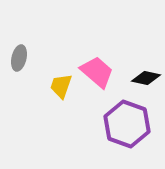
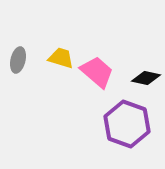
gray ellipse: moved 1 px left, 2 px down
yellow trapezoid: moved 28 px up; rotated 88 degrees clockwise
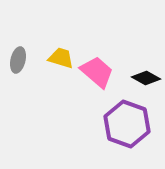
black diamond: rotated 16 degrees clockwise
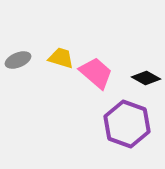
gray ellipse: rotated 55 degrees clockwise
pink trapezoid: moved 1 px left, 1 px down
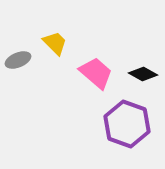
yellow trapezoid: moved 6 px left, 15 px up; rotated 28 degrees clockwise
black diamond: moved 3 px left, 4 px up
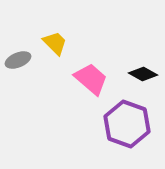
pink trapezoid: moved 5 px left, 6 px down
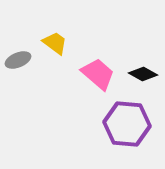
yellow trapezoid: rotated 8 degrees counterclockwise
pink trapezoid: moved 7 px right, 5 px up
purple hexagon: rotated 15 degrees counterclockwise
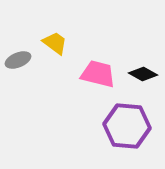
pink trapezoid: rotated 27 degrees counterclockwise
purple hexagon: moved 2 px down
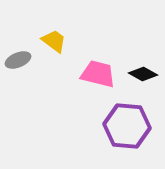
yellow trapezoid: moved 1 px left, 2 px up
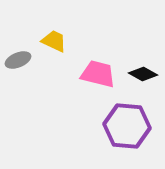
yellow trapezoid: rotated 12 degrees counterclockwise
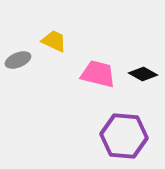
purple hexagon: moved 3 px left, 10 px down
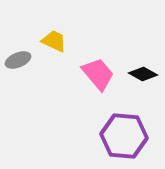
pink trapezoid: rotated 36 degrees clockwise
